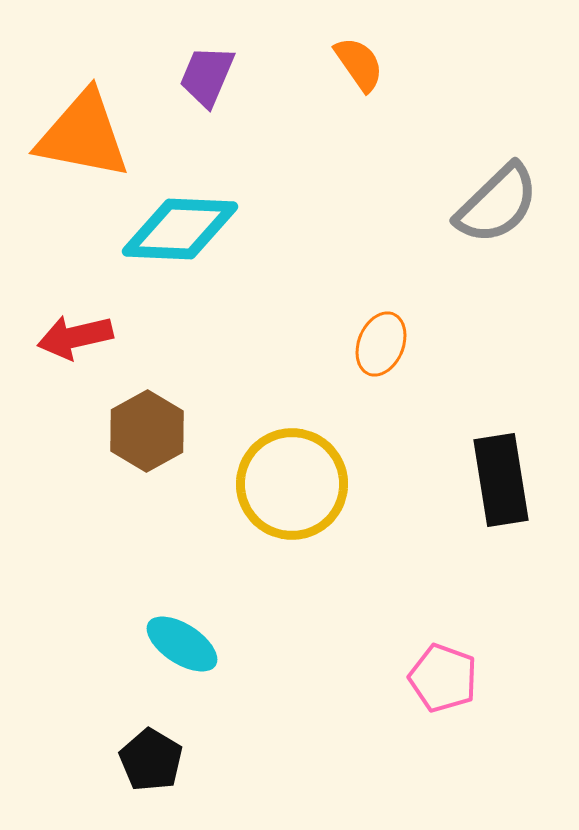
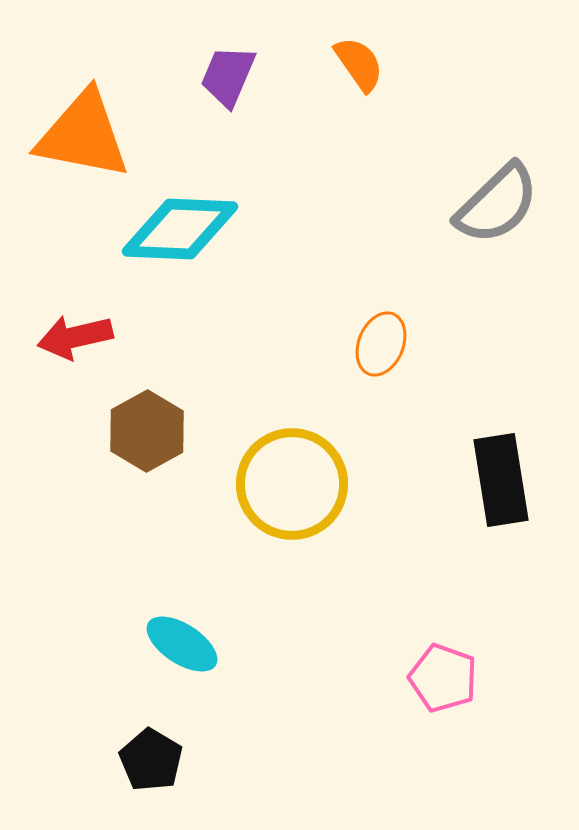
purple trapezoid: moved 21 px right
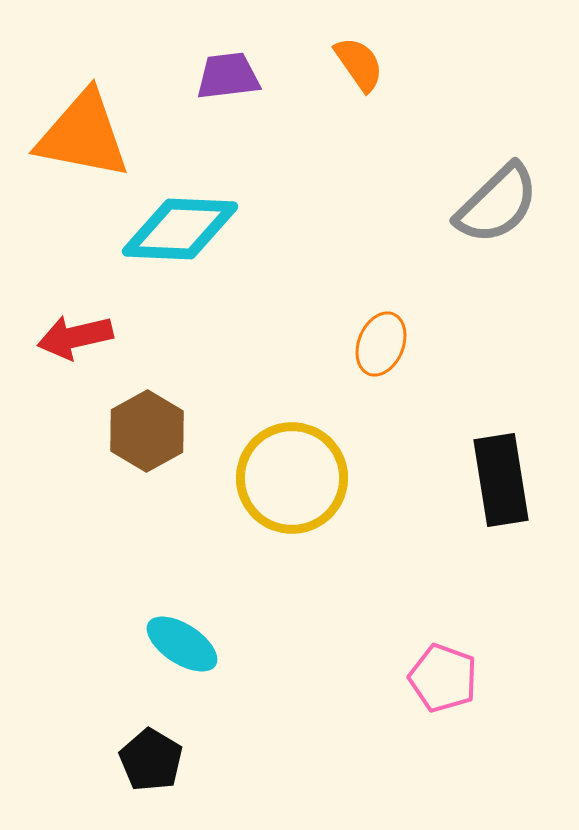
purple trapezoid: rotated 60 degrees clockwise
yellow circle: moved 6 px up
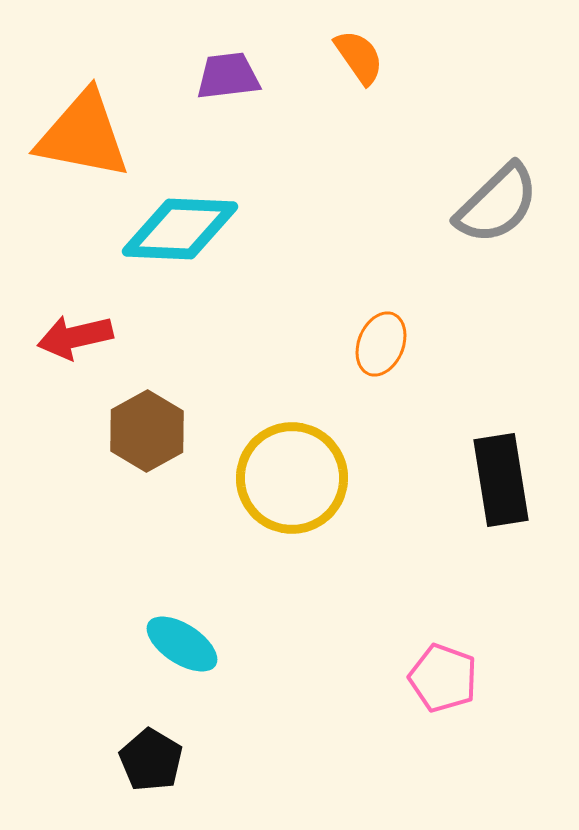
orange semicircle: moved 7 px up
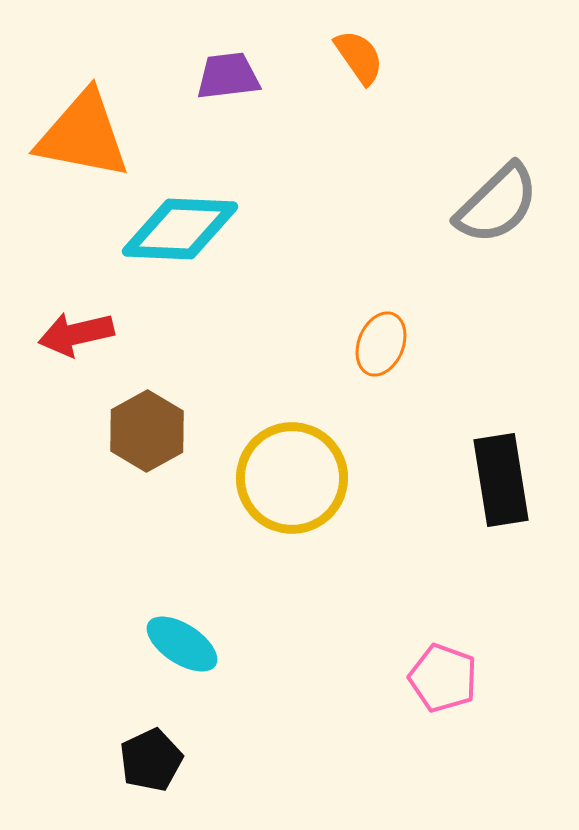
red arrow: moved 1 px right, 3 px up
black pentagon: rotated 16 degrees clockwise
